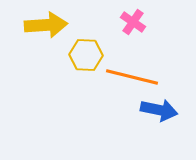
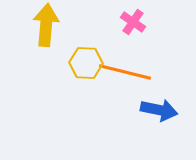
yellow arrow: rotated 81 degrees counterclockwise
yellow hexagon: moved 8 px down
orange line: moved 7 px left, 5 px up
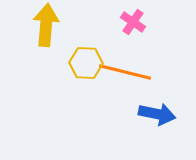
blue arrow: moved 2 px left, 4 px down
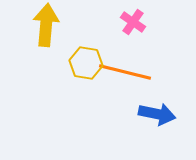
yellow hexagon: rotated 8 degrees clockwise
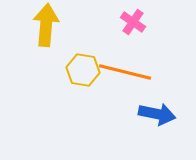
yellow hexagon: moved 3 px left, 7 px down
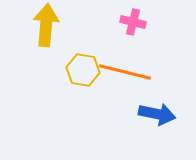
pink cross: rotated 20 degrees counterclockwise
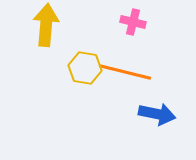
yellow hexagon: moved 2 px right, 2 px up
